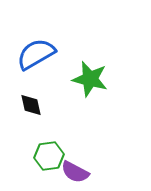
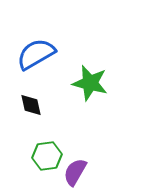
green star: moved 4 px down
green hexagon: moved 2 px left
purple semicircle: rotated 92 degrees clockwise
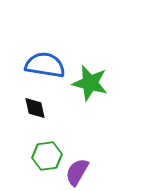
blue semicircle: moved 9 px right, 11 px down; rotated 39 degrees clockwise
black diamond: moved 4 px right, 3 px down
purple semicircle: moved 2 px right
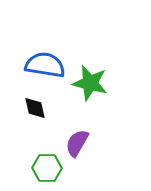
green hexagon: moved 12 px down; rotated 8 degrees clockwise
purple semicircle: moved 29 px up
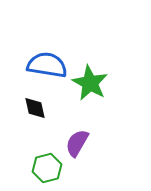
blue semicircle: moved 2 px right
green star: rotated 15 degrees clockwise
green hexagon: rotated 16 degrees counterclockwise
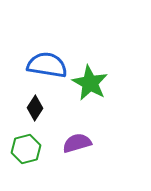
black diamond: rotated 45 degrees clockwise
purple semicircle: rotated 44 degrees clockwise
green hexagon: moved 21 px left, 19 px up
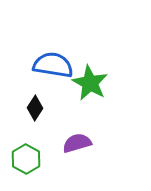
blue semicircle: moved 6 px right
green hexagon: moved 10 px down; rotated 16 degrees counterclockwise
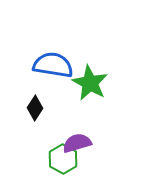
green hexagon: moved 37 px right
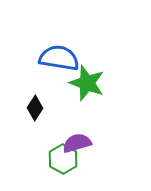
blue semicircle: moved 6 px right, 7 px up
green star: moved 3 px left; rotated 9 degrees counterclockwise
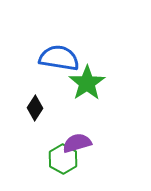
green star: rotated 18 degrees clockwise
